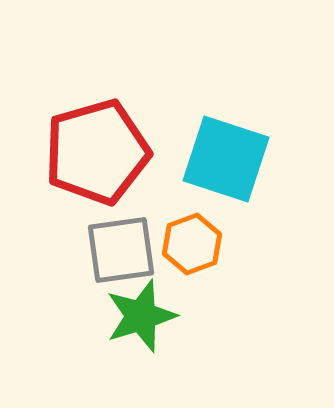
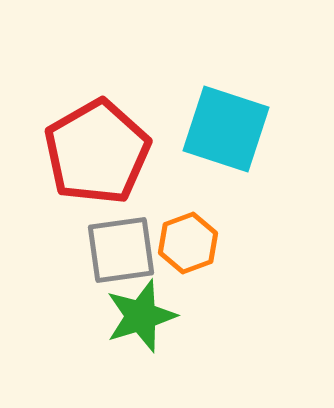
red pentagon: rotated 14 degrees counterclockwise
cyan square: moved 30 px up
orange hexagon: moved 4 px left, 1 px up
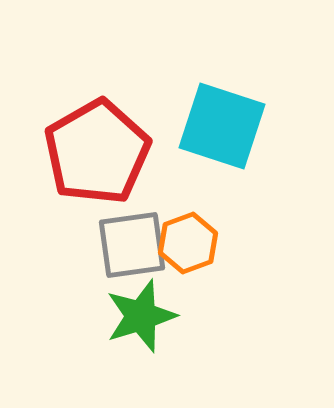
cyan square: moved 4 px left, 3 px up
gray square: moved 11 px right, 5 px up
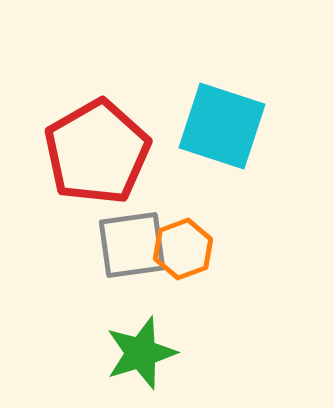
orange hexagon: moved 5 px left, 6 px down
green star: moved 37 px down
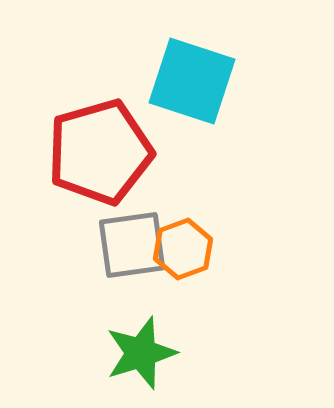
cyan square: moved 30 px left, 45 px up
red pentagon: moved 3 px right; rotated 14 degrees clockwise
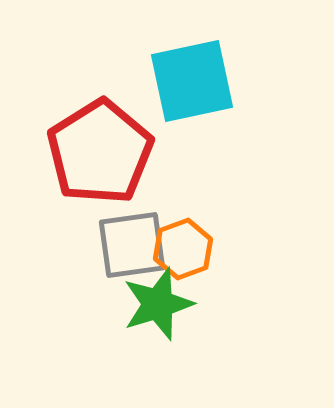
cyan square: rotated 30 degrees counterclockwise
red pentagon: rotated 16 degrees counterclockwise
green star: moved 17 px right, 49 px up
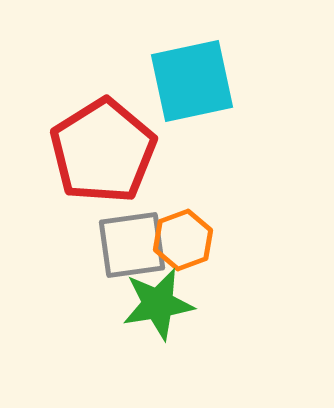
red pentagon: moved 3 px right, 1 px up
orange hexagon: moved 9 px up
green star: rotated 8 degrees clockwise
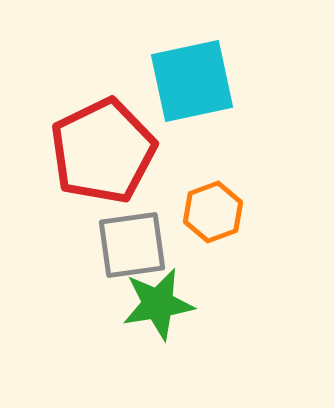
red pentagon: rotated 6 degrees clockwise
orange hexagon: moved 30 px right, 28 px up
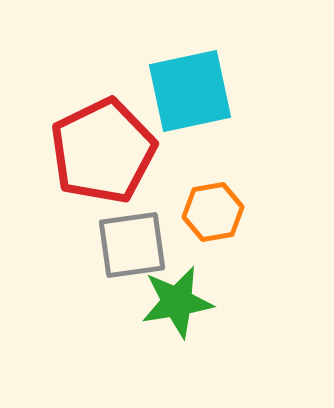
cyan square: moved 2 px left, 10 px down
orange hexagon: rotated 10 degrees clockwise
green star: moved 19 px right, 2 px up
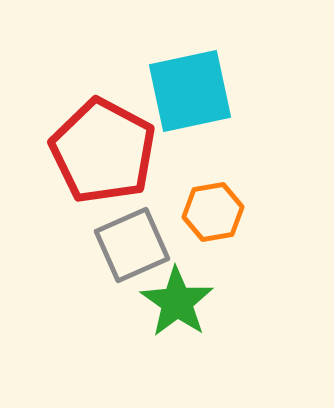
red pentagon: rotated 18 degrees counterclockwise
gray square: rotated 16 degrees counterclockwise
green star: rotated 28 degrees counterclockwise
